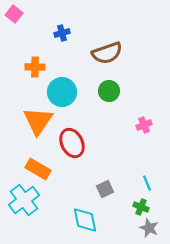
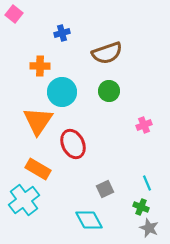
orange cross: moved 5 px right, 1 px up
red ellipse: moved 1 px right, 1 px down
cyan diamond: moved 4 px right; rotated 16 degrees counterclockwise
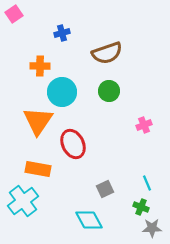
pink square: rotated 18 degrees clockwise
orange rectangle: rotated 20 degrees counterclockwise
cyan cross: moved 1 px left, 1 px down
gray star: moved 3 px right; rotated 24 degrees counterclockwise
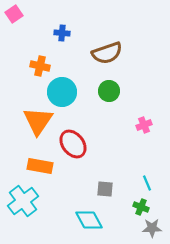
blue cross: rotated 21 degrees clockwise
orange cross: rotated 12 degrees clockwise
red ellipse: rotated 12 degrees counterclockwise
orange rectangle: moved 2 px right, 3 px up
gray square: rotated 30 degrees clockwise
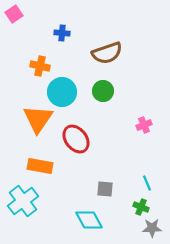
green circle: moved 6 px left
orange triangle: moved 2 px up
red ellipse: moved 3 px right, 5 px up
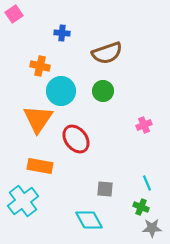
cyan circle: moved 1 px left, 1 px up
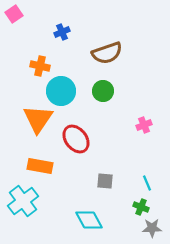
blue cross: moved 1 px up; rotated 28 degrees counterclockwise
gray square: moved 8 px up
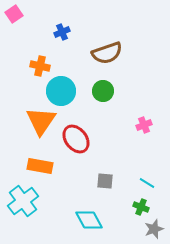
orange triangle: moved 3 px right, 2 px down
cyan line: rotated 35 degrees counterclockwise
gray star: moved 2 px right, 1 px down; rotated 18 degrees counterclockwise
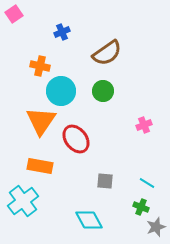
brown semicircle: rotated 16 degrees counterclockwise
gray star: moved 2 px right, 2 px up
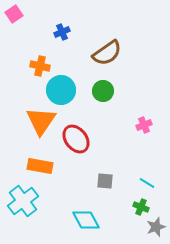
cyan circle: moved 1 px up
cyan diamond: moved 3 px left
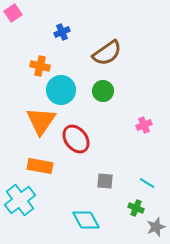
pink square: moved 1 px left, 1 px up
cyan cross: moved 3 px left, 1 px up
green cross: moved 5 px left, 1 px down
